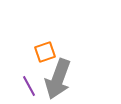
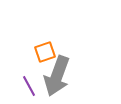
gray arrow: moved 1 px left, 3 px up
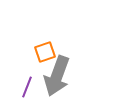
purple line: moved 2 px left, 1 px down; rotated 50 degrees clockwise
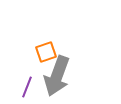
orange square: moved 1 px right
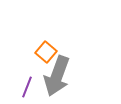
orange square: rotated 30 degrees counterclockwise
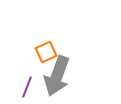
orange square: rotated 25 degrees clockwise
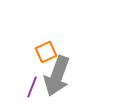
purple line: moved 5 px right
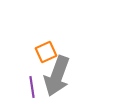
purple line: rotated 30 degrees counterclockwise
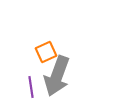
purple line: moved 1 px left
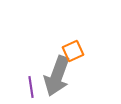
orange square: moved 27 px right, 1 px up
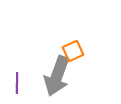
purple line: moved 14 px left, 4 px up; rotated 10 degrees clockwise
